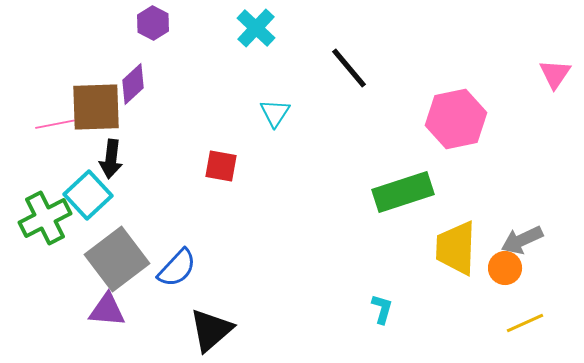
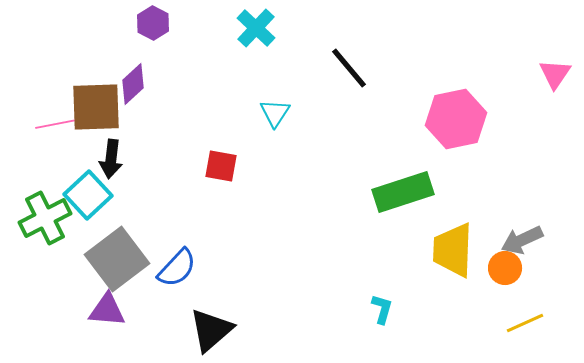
yellow trapezoid: moved 3 px left, 2 px down
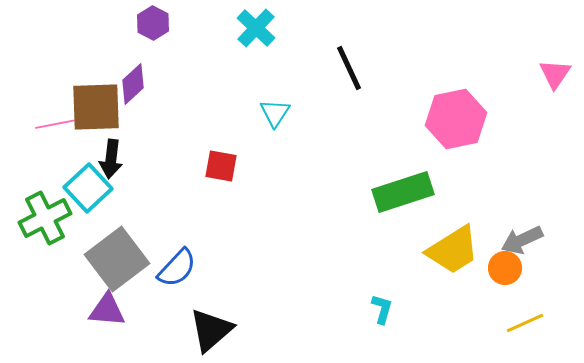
black line: rotated 15 degrees clockwise
cyan square: moved 7 px up
yellow trapezoid: rotated 124 degrees counterclockwise
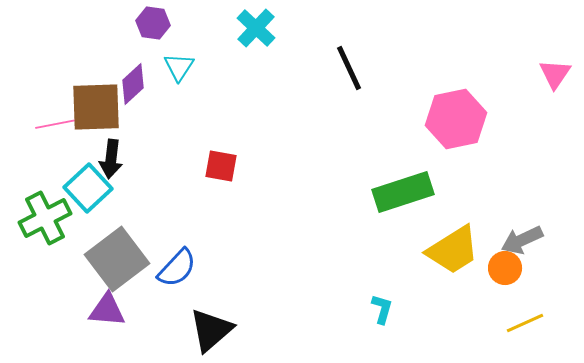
purple hexagon: rotated 20 degrees counterclockwise
cyan triangle: moved 96 px left, 46 px up
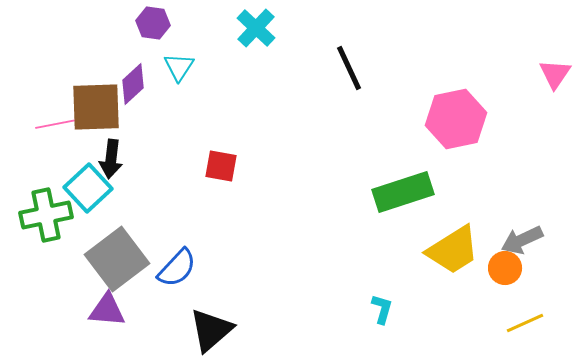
green cross: moved 1 px right, 3 px up; rotated 15 degrees clockwise
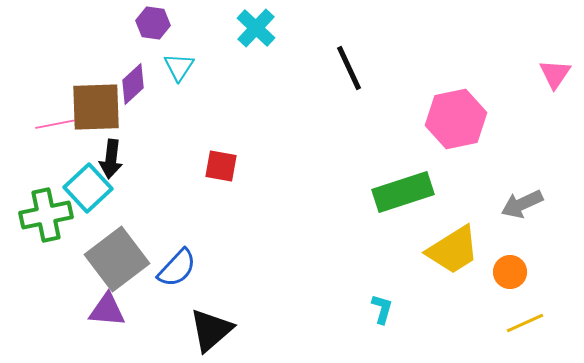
gray arrow: moved 36 px up
orange circle: moved 5 px right, 4 px down
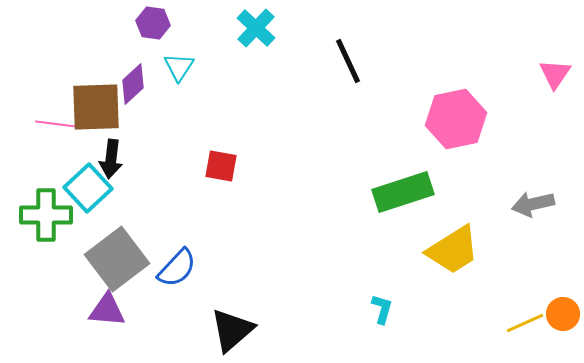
black line: moved 1 px left, 7 px up
pink line: rotated 18 degrees clockwise
gray arrow: moved 11 px right; rotated 12 degrees clockwise
green cross: rotated 12 degrees clockwise
orange circle: moved 53 px right, 42 px down
black triangle: moved 21 px right
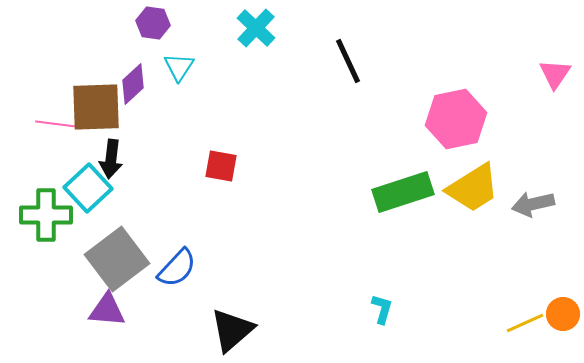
yellow trapezoid: moved 20 px right, 62 px up
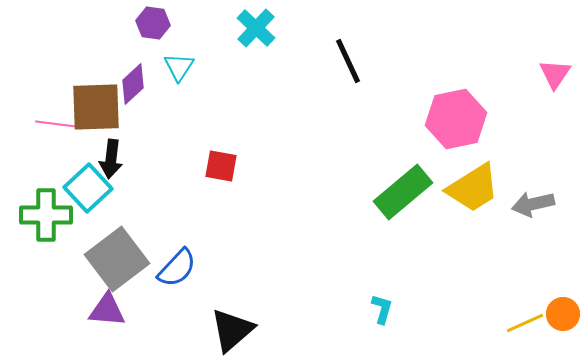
green rectangle: rotated 22 degrees counterclockwise
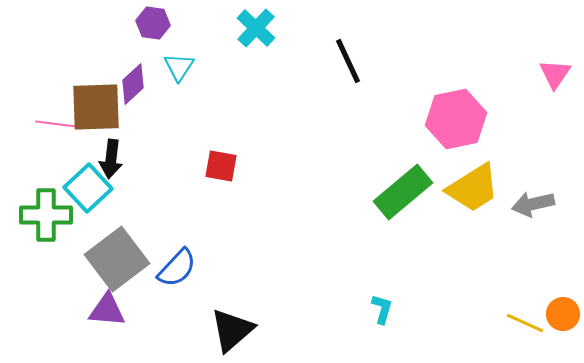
yellow line: rotated 48 degrees clockwise
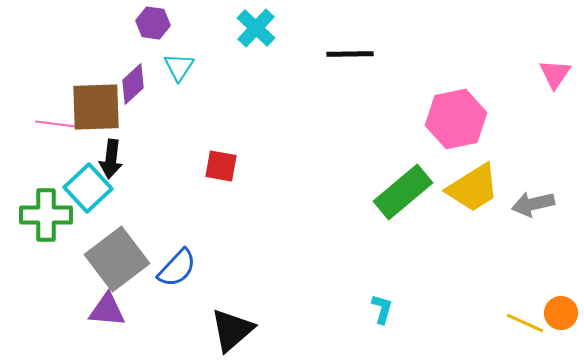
black line: moved 2 px right, 7 px up; rotated 66 degrees counterclockwise
orange circle: moved 2 px left, 1 px up
